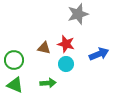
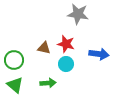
gray star: rotated 25 degrees clockwise
blue arrow: rotated 30 degrees clockwise
green triangle: rotated 18 degrees clockwise
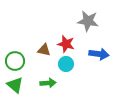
gray star: moved 10 px right, 7 px down
brown triangle: moved 2 px down
green circle: moved 1 px right, 1 px down
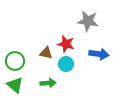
brown triangle: moved 2 px right, 3 px down
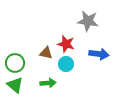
green circle: moved 2 px down
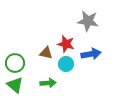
blue arrow: moved 8 px left; rotated 18 degrees counterclockwise
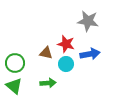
blue arrow: moved 1 px left
green triangle: moved 1 px left, 1 px down
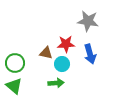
red star: rotated 18 degrees counterclockwise
blue arrow: rotated 84 degrees clockwise
cyan circle: moved 4 px left
green arrow: moved 8 px right
